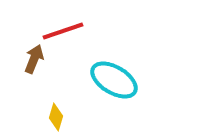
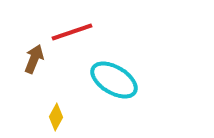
red line: moved 9 px right, 1 px down
yellow diamond: rotated 12 degrees clockwise
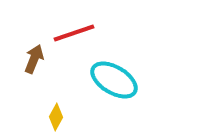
red line: moved 2 px right, 1 px down
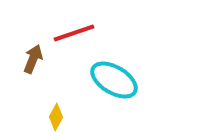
brown arrow: moved 1 px left
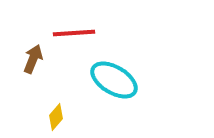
red line: rotated 15 degrees clockwise
yellow diamond: rotated 12 degrees clockwise
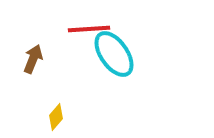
red line: moved 15 px right, 4 px up
cyan ellipse: moved 26 px up; rotated 24 degrees clockwise
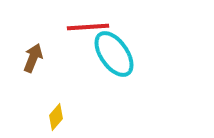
red line: moved 1 px left, 2 px up
brown arrow: moved 1 px up
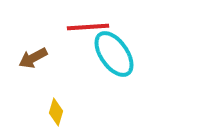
brown arrow: rotated 140 degrees counterclockwise
yellow diamond: moved 5 px up; rotated 24 degrees counterclockwise
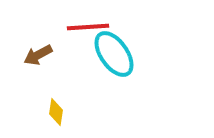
brown arrow: moved 5 px right, 3 px up
yellow diamond: rotated 8 degrees counterclockwise
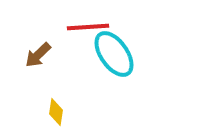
brown arrow: rotated 16 degrees counterclockwise
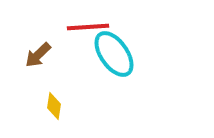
yellow diamond: moved 2 px left, 6 px up
